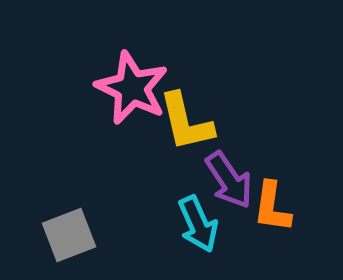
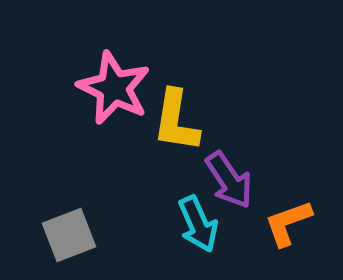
pink star: moved 18 px left
yellow L-shape: moved 10 px left, 1 px up; rotated 22 degrees clockwise
orange L-shape: moved 16 px right, 16 px down; rotated 62 degrees clockwise
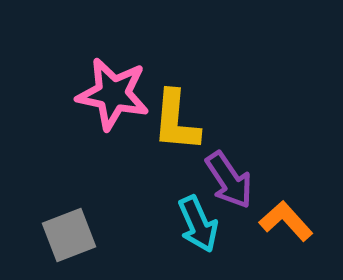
pink star: moved 1 px left, 6 px down; rotated 14 degrees counterclockwise
yellow L-shape: rotated 4 degrees counterclockwise
orange L-shape: moved 2 px left, 2 px up; rotated 68 degrees clockwise
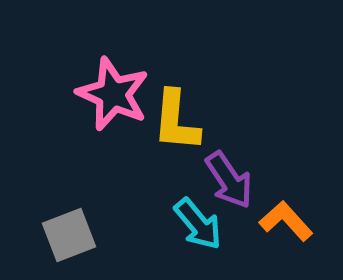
pink star: rotated 12 degrees clockwise
cyan arrow: rotated 16 degrees counterclockwise
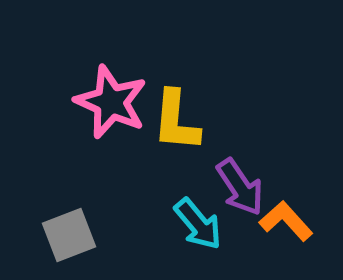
pink star: moved 2 px left, 8 px down
purple arrow: moved 11 px right, 7 px down
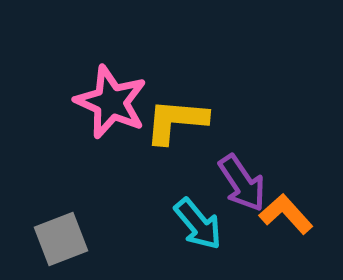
yellow L-shape: rotated 90 degrees clockwise
purple arrow: moved 2 px right, 4 px up
orange L-shape: moved 7 px up
gray square: moved 8 px left, 4 px down
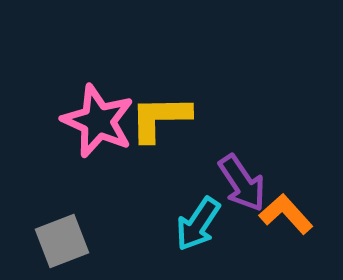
pink star: moved 13 px left, 19 px down
yellow L-shape: moved 16 px left, 3 px up; rotated 6 degrees counterclockwise
cyan arrow: rotated 74 degrees clockwise
gray square: moved 1 px right, 2 px down
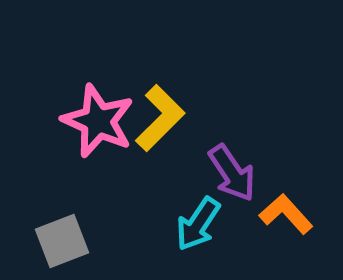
yellow L-shape: rotated 136 degrees clockwise
purple arrow: moved 10 px left, 10 px up
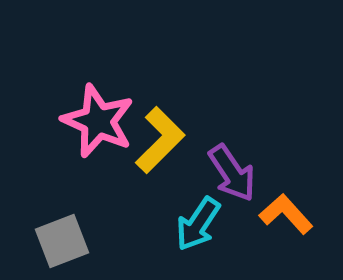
yellow L-shape: moved 22 px down
